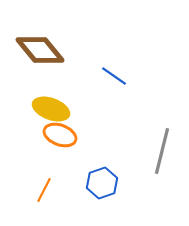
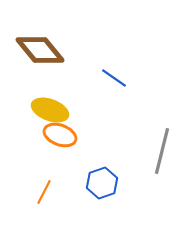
blue line: moved 2 px down
yellow ellipse: moved 1 px left, 1 px down
orange line: moved 2 px down
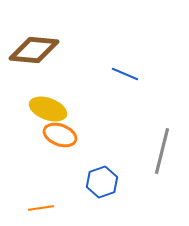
brown diamond: moved 6 px left; rotated 45 degrees counterclockwise
blue line: moved 11 px right, 4 px up; rotated 12 degrees counterclockwise
yellow ellipse: moved 2 px left, 1 px up
blue hexagon: moved 1 px up
orange line: moved 3 px left, 16 px down; rotated 55 degrees clockwise
